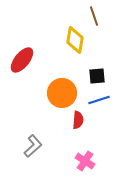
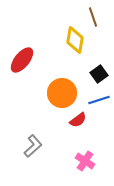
brown line: moved 1 px left, 1 px down
black square: moved 2 px right, 2 px up; rotated 30 degrees counterclockwise
red semicircle: rotated 48 degrees clockwise
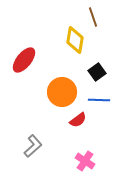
red ellipse: moved 2 px right
black square: moved 2 px left, 2 px up
orange circle: moved 1 px up
blue line: rotated 20 degrees clockwise
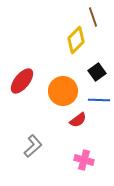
yellow diamond: moved 1 px right; rotated 36 degrees clockwise
red ellipse: moved 2 px left, 21 px down
orange circle: moved 1 px right, 1 px up
pink cross: moved 1 px left, 1 px up; rotated 18 degrees counterclockwise
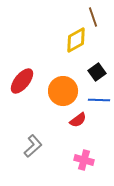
yellow diamond: rotated 16 degrees clockwise
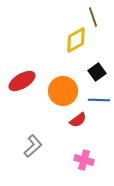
red ellipse: rotated 20 degrees clockwise
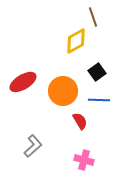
yellow diamond: moved 1 px down
red ellipse: moved 1 px right, 1 px down
red semicircle: moved 2 px right, 1 px down; rotated 84 degrees counterclockwise
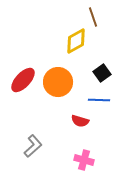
black square: moved 5 px right, 1 px down
red ellipse: moved 2 px up; rotated 16 degrees counterclockwise
orange circle: moved 5 px left, 9 px up
red semicircle: rotated 138 degrees clockwise
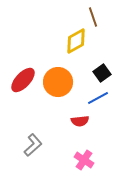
blue line: moved 1 px left, 2 px up; rotated 30 degrees counterclockwise
red semicircle: rotated 24 degrees counterclockwise
gray L-shape: moved 1 px up
pink cross: rotated 18 degrees clockwise
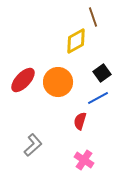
red semicircle: rotated 114 degrees clockwise
